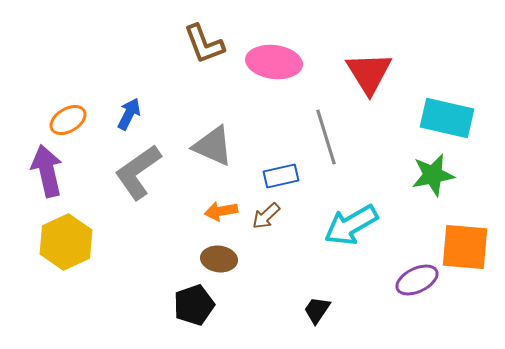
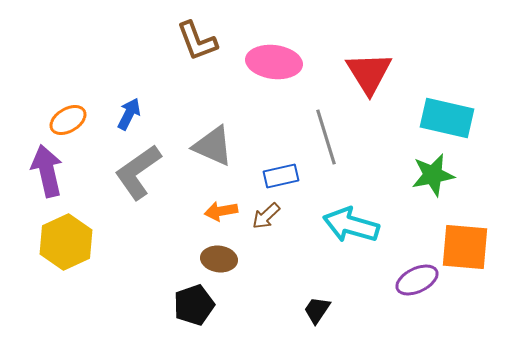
brown L-shape: moved 7 px left, 3 px up
cyan arrow: rotated 46 degrees clockwise
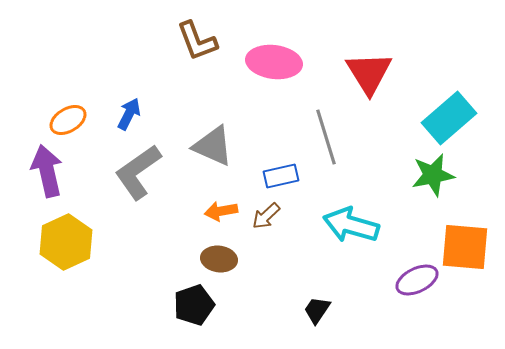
cyan rectangle: moved 2 px right; rotated 54 degrees counterclockwise
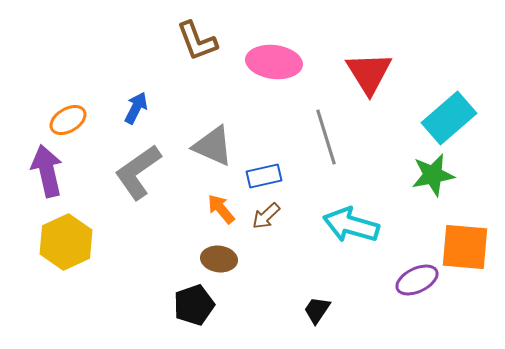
blue arrow: moved 7 px right, 6 px up
blue rectangle: moved 17 px left
orange arrow: moved 2 px up; rotated 60 degrees clockwise
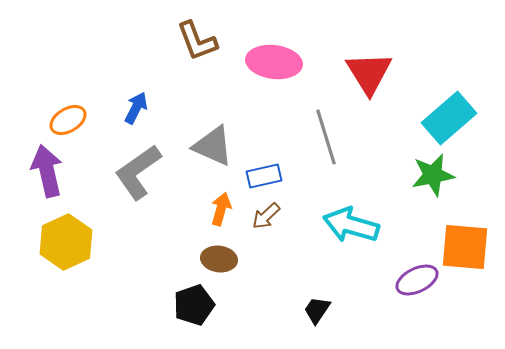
orange arrow: rotated 56 degrees clockwise
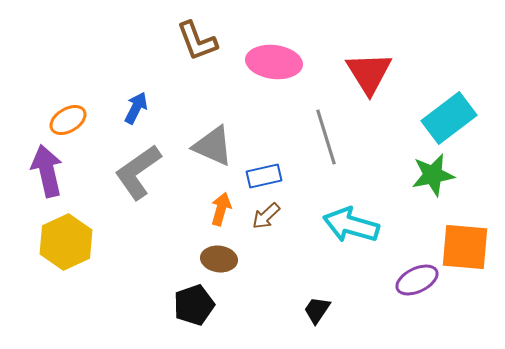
cyan rectangle: rotated 4 degrees clockwise
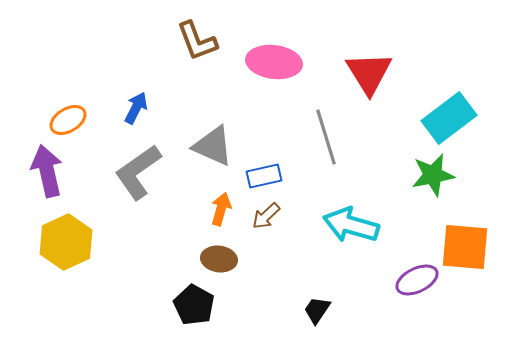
black pentagon: rotated 24 degrees counterclockwise
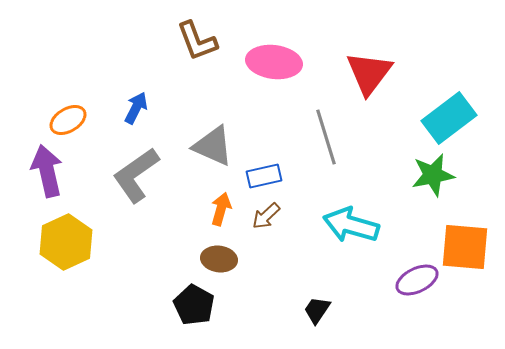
red triangle: rotated 9 degrees clockwise
gray L-shape: moved 2 px left, 3 px down
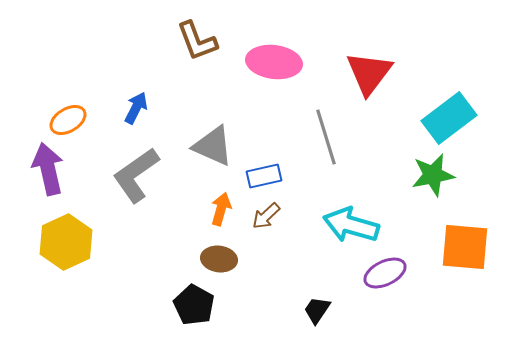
purple arrow: moved 1 px right, 2 px up
purple ellipse: moved 32 px left, 7 px up
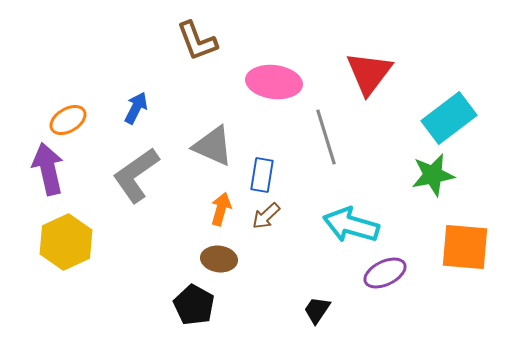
pink ellipse: moved 20 px down
blue rectangle: moved 2 px left, 1 px up; rotated 68 degrees counterclockwise
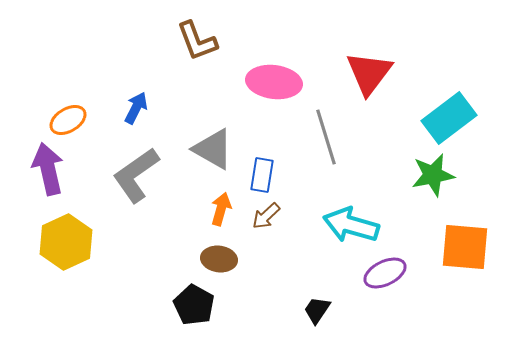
gray triangle: moved 3 px down; rotated 6 degrees clockwise
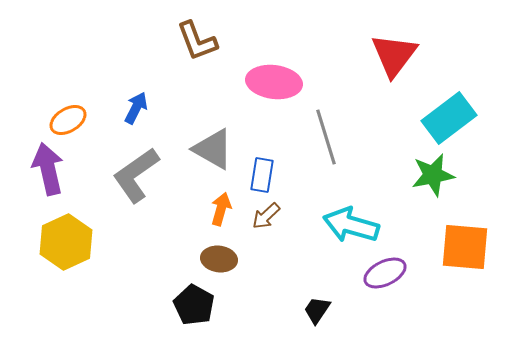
red triangle: moved 25 px right, 18 px up
